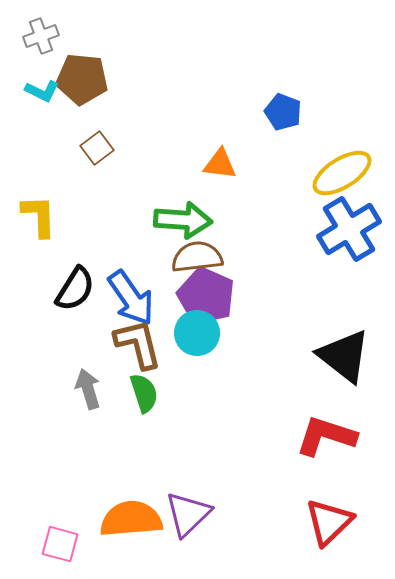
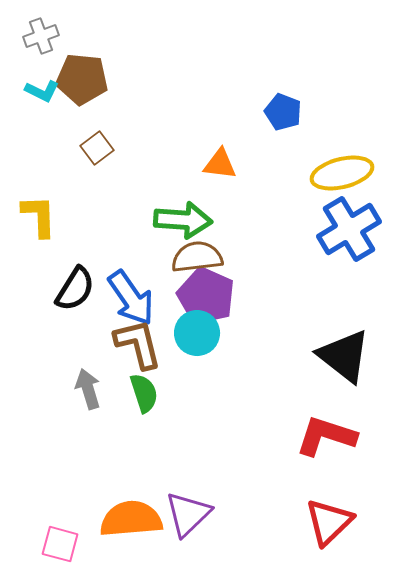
yellow ellipse: rotated 18 degrees clockwise
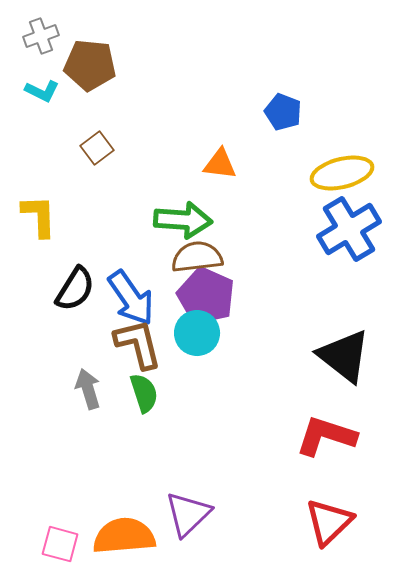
brown pentagon: moved 8 px right, 14 px up
orange semicircle: moved 7 px left, 17 px down
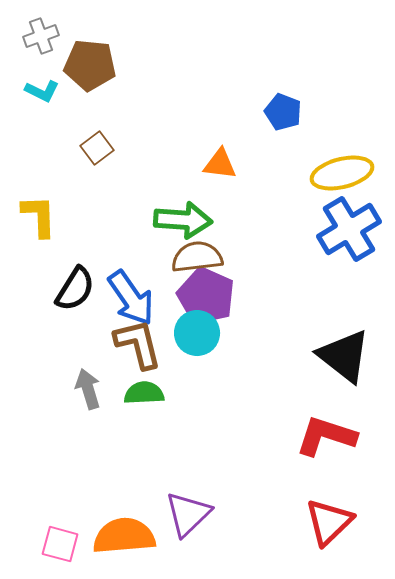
green semicircle: rotated 75 degrees counterclockwise
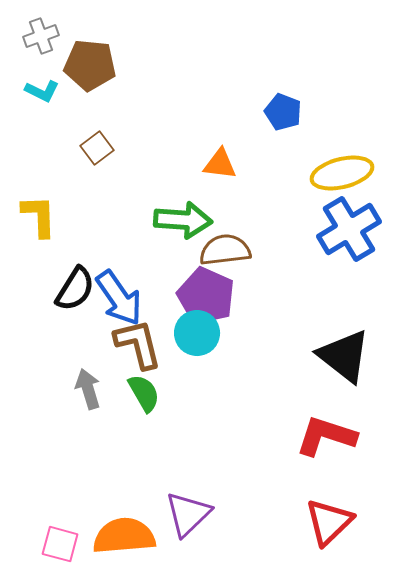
brown semicircle: moved 28 px right, 7 px up
blue arrow: moved 12 px left
green semicircle: rotated 63 degrees clockwise
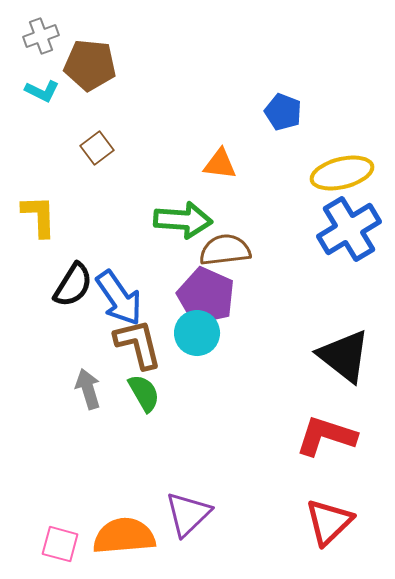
black semicircle: moved 2 px left, 4 px up
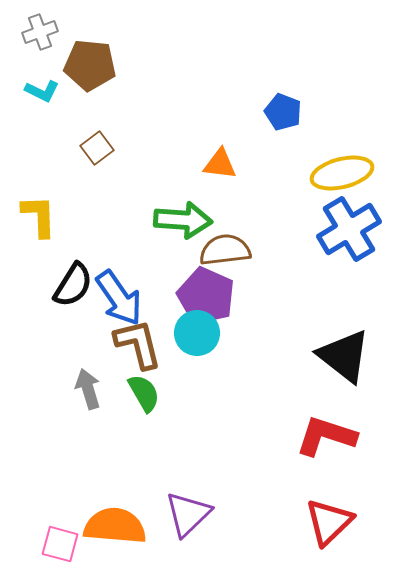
gray cross: moved 1 px left, 4 px up
orange semicircle: moved 9 px left, 10 px up; rotated 10 degrees clockwise
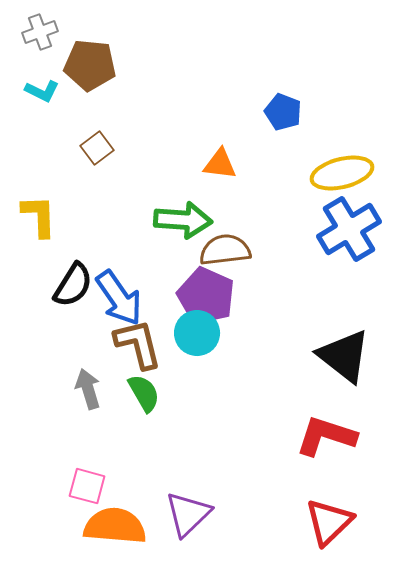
pink square: moved 27 px right, 58 px up
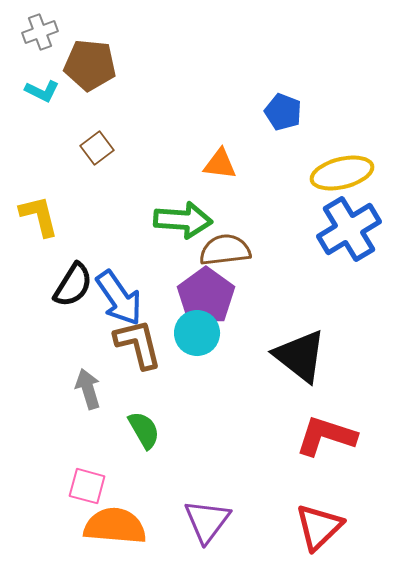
yellow L-shape: rotated 12 degrees counterclockwise
purple pentagon: rotated 12 degrees clockwise
black triangle: moved 44 px left
green semicircle: moved 37 px down
purple triangle: moved 19 px right, 7 px down; rotated 9 degrees counterclockwise
red triangle: moved 10 px left, 5 px down
